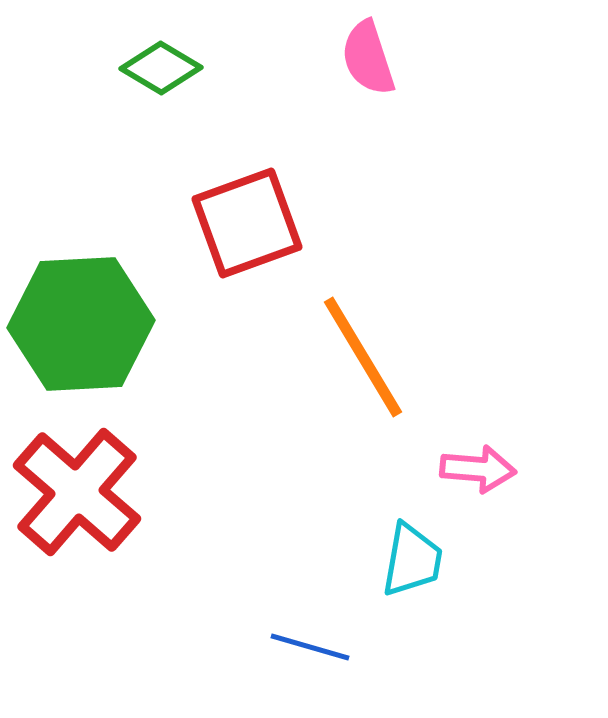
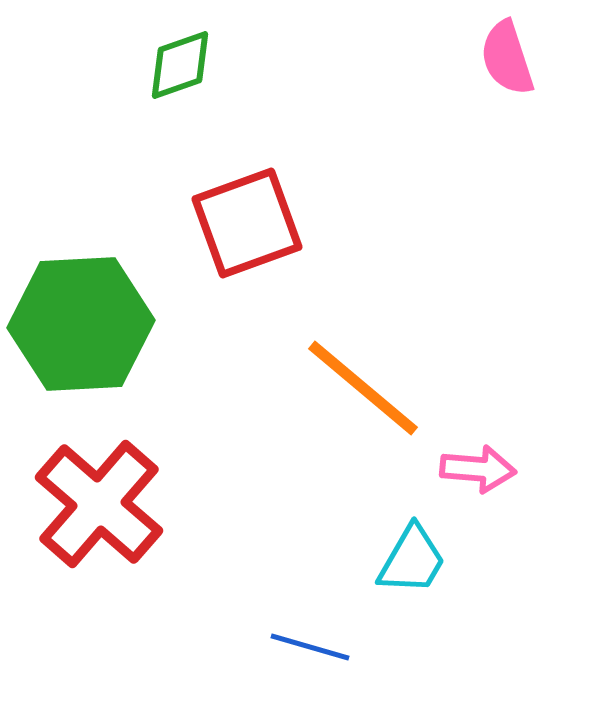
pink semicircle: moved 139 px right
green diamond: moved 19 px right, 3 px up; rotated 50 degrees counterclockwise
orange line: moved 31 px down; rotated 19 degrees counterclockwise
red cross: moved 22 px right, 12 px down
cyan trapezoid: rotated 20 degrees clockwise
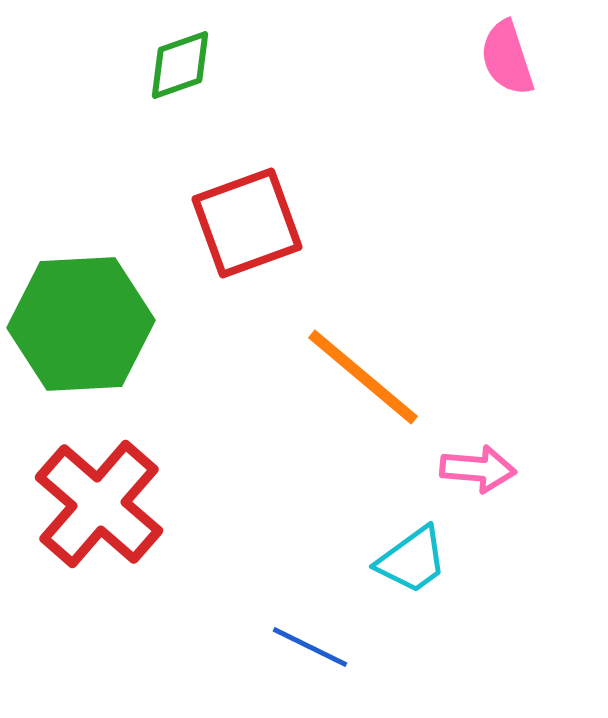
orange line: moved 11 px up
cyan trapezoid: rotated 24 degrees clockwise
blue line: rotated 10 degrees clockwise
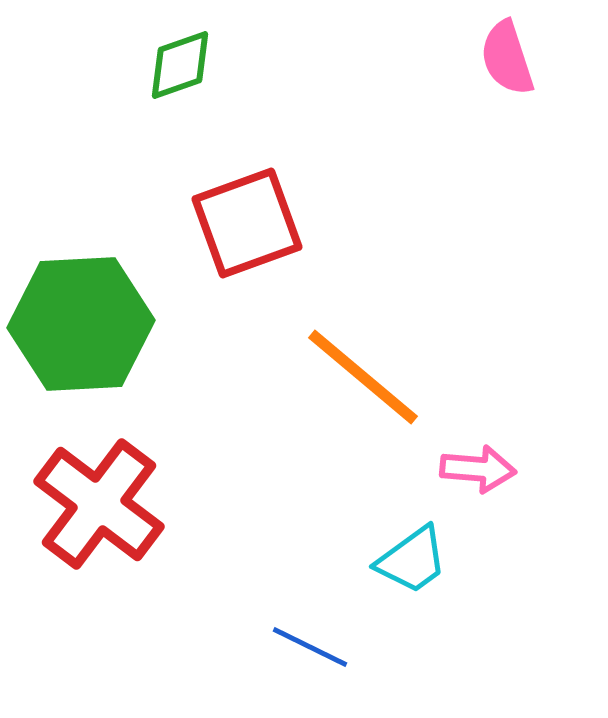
red cross: rotated 4 degrees counterclockwise
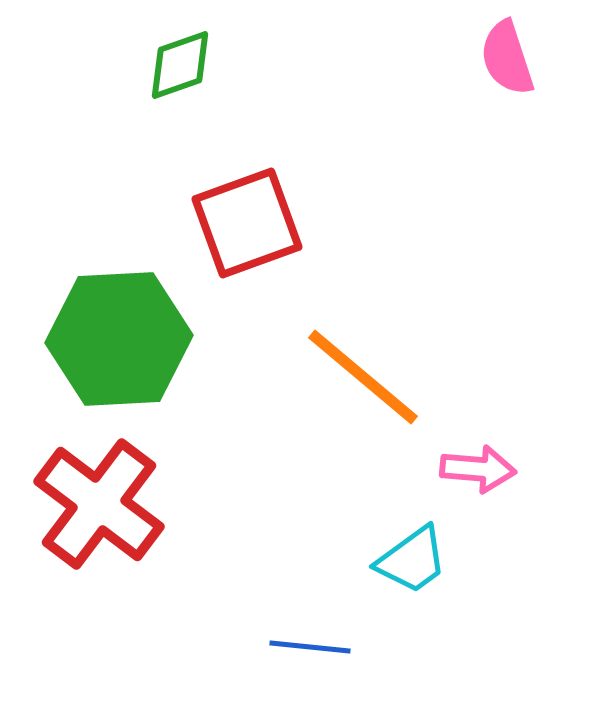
green hexagon: moved 38 px right, 15 px down
blue line: rotated 20 degrees counterclockwise
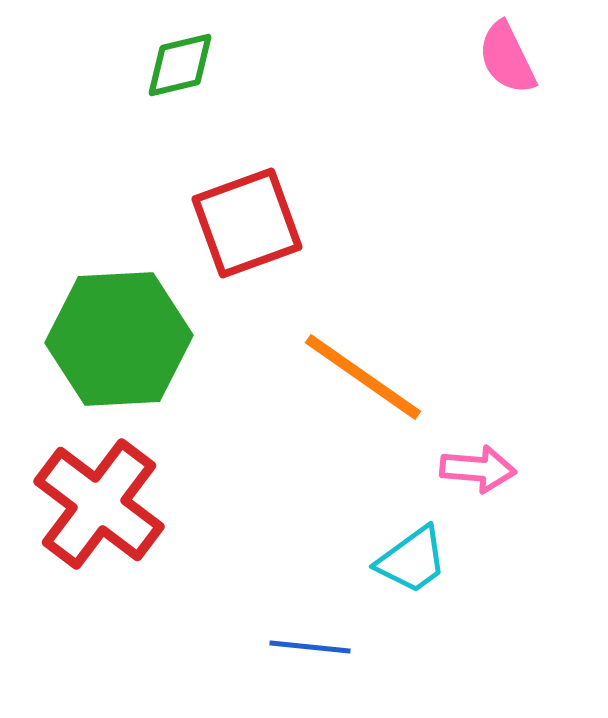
pink semicircle: rotated 8 degrees counterclockwise
green diamond: rotated 6 degrees clockwise
orange line: rotated 5 degrees counterclockwise
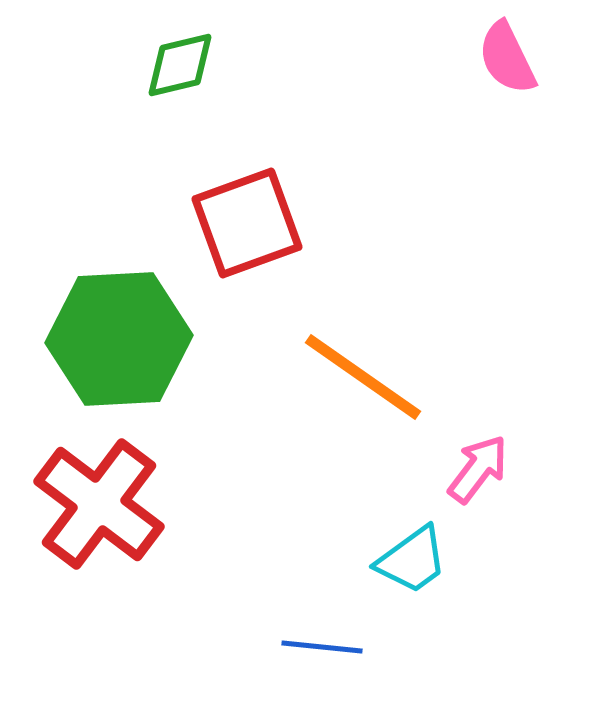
pink arrow: rotated 58 degrees counterclockwise
blue line: moved 12 px right
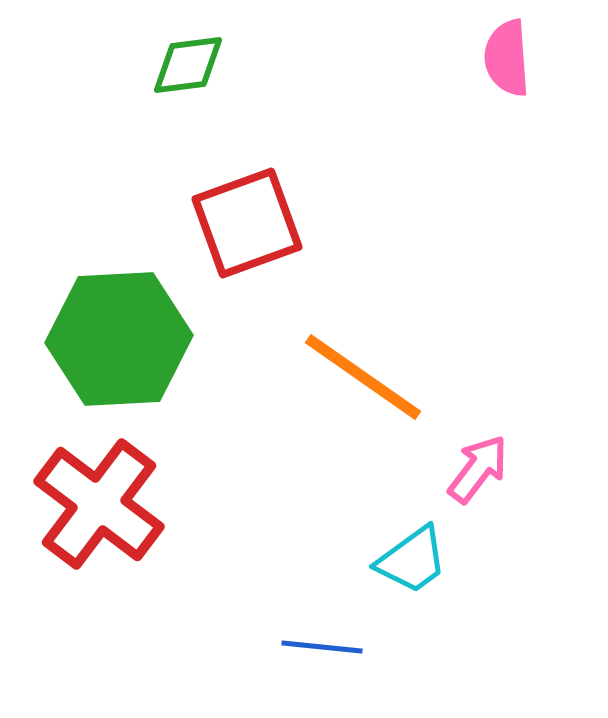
pink semicircle: rotated 22 degrees clockwise
green diamond: moved 8 px right; rotated 6 degrees clockwise
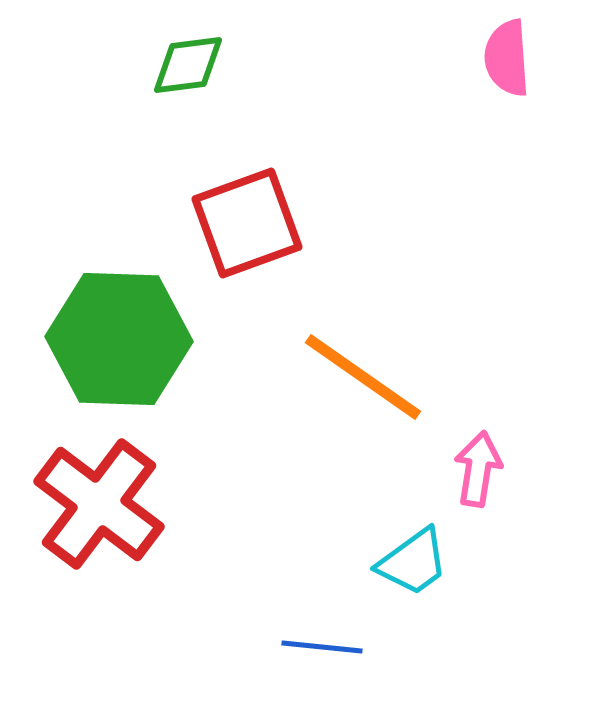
green hexagon: rotated 5 degrees clockwise
pink arrow: rotated 28 degrees counterclockwise
cyan trapezoid: moved 1 px right, 2 px down
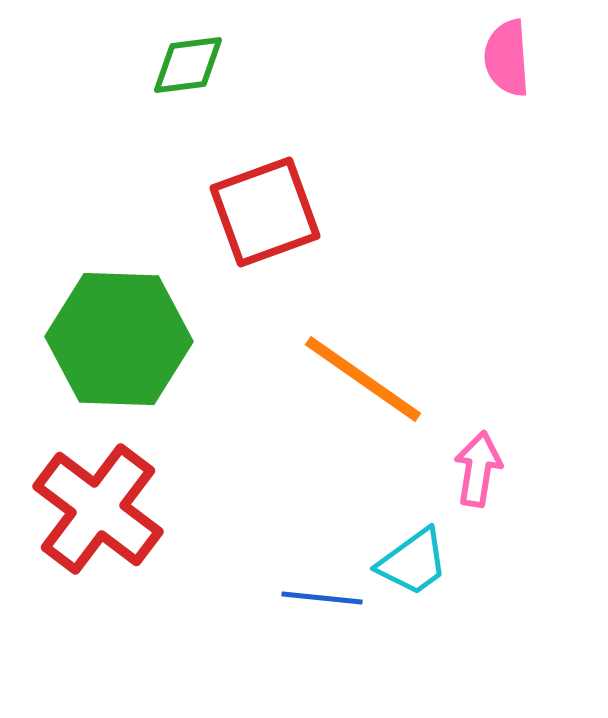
red square: moved 18 px right, 11 px up
orange line: moved 2 px down
red cross: moved 1 px left, 5 px down
blue line: moved 49 px up
